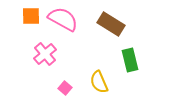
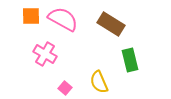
pink cross: rotated 20 degrees counterclockwise
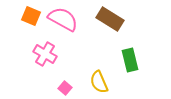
orange square: rotated 24 degrees clockwise
brown rectangle: moved 1 px left, 5 px up
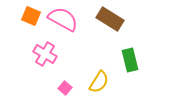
yellow semicircle: rotated 125 degrees counterclockwise
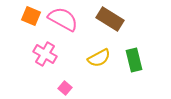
green rectangle: moved 4 px right
yellow semicircle: moved 24 px up; rotated 30 degrees clockwise
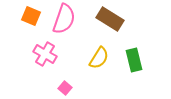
pink semicircle: moved 1 px right; rotated 80 degrees clockwise
yellow semicircle: rotated 30 degrees counterclockwise
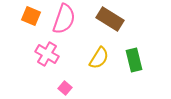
pink cross: moved 2 px right
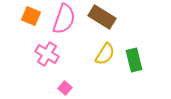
brown rectangle: moved 8 px left, 2 px up
yellow semicircle: moved 6 px right, 4 px up
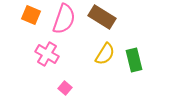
orange square: moved 1 px up
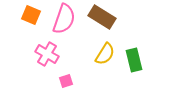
pink square: moved 1 px right, 7 px up; rotated 32 degrees clockwise
